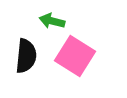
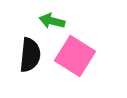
black semicircle: moved 4 px right, 1 px up
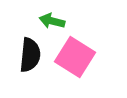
pink square: moved 1 px down
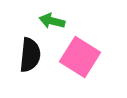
pink square: moved 5 px right
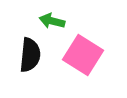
pink square: moved 3 px right, 2 px up
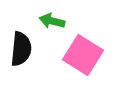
black semicircle: moved 9 px left, 6 px up
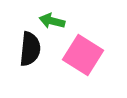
black semicircle: moved 9 px right
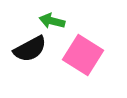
black semicircle: rotated 56 degrees clockwise
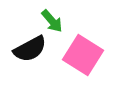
green arrow: rotated 145 degrees counterclockwise
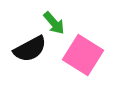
green arrow: moved 2 px right, 2 px down
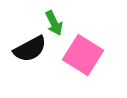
green arrow: rotated 15 degrees clockwise
